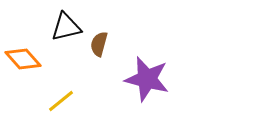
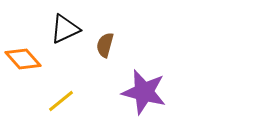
black triangle: moved 1 px left, 2 px down; rotated 12 degrees counterclockwise
brown semicircle: moved 6 px right, 1 px down
purple star: moved 3 px left, 13 px down
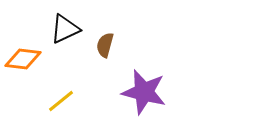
orange diamond: rotated 42 degrees counterclockwise
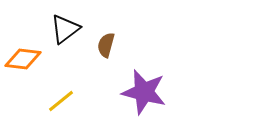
black triangle: rotated 12 degrees counterclockwise
brown semicircle: moved 1 px right
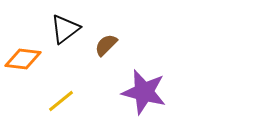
brown semicircle: rotated 30 degrees clockwise
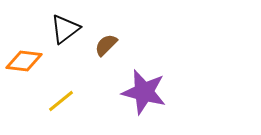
orange diamond: moved 1 px right, 2 px down
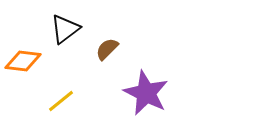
brown semicircle: moved 1 px right, 4 px down
orange diamond: moved 1 px left
purple star: moved 2 px right, 1 px down; rotated 12 degrees clockwise
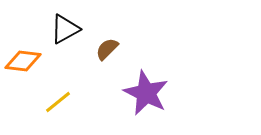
black triangle: rotated 8 degrees clockwise
yellow line: moved 3 px left, 1 px down
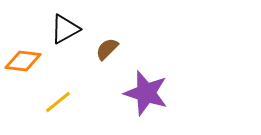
purple star: rotated 9 degrees counterclockwise
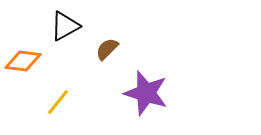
black triangle: moved 3 px up
yellow line: rotated 12 degrees counterclockwise
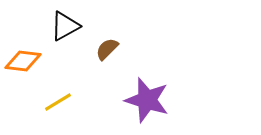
purple star: moved 1 px right, 7 px down
yellow line: rotated 20 degrees clockwise
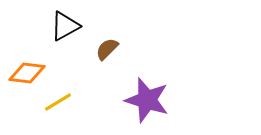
orange diamond: moved 4 px right, 12 px down
